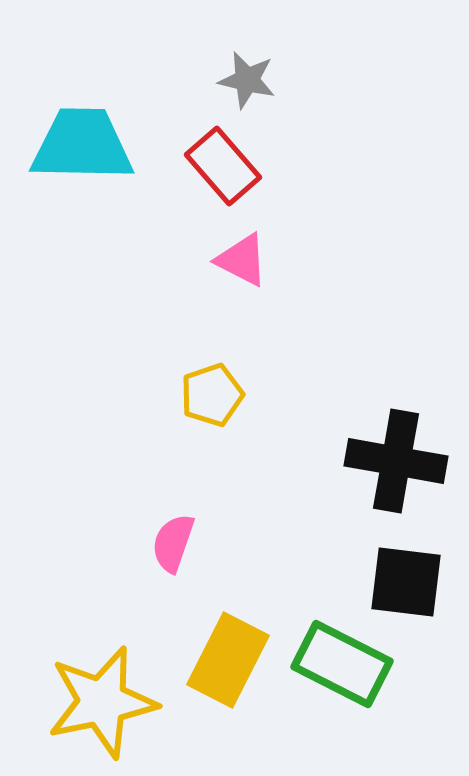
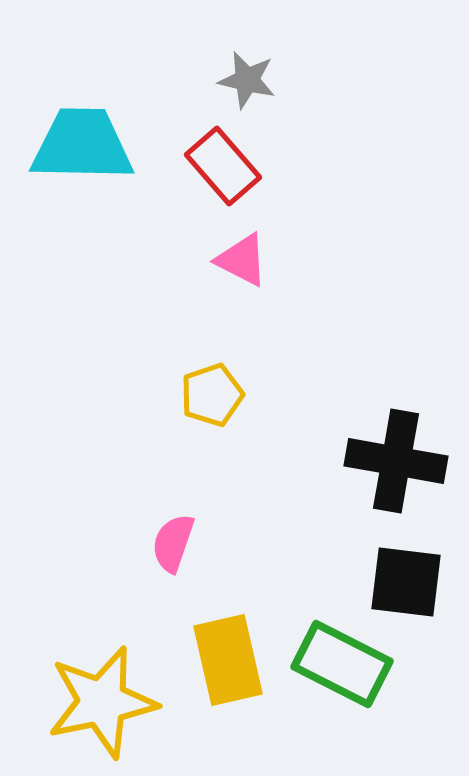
yellow rectangle: rotated 40 degrees counterclockwise
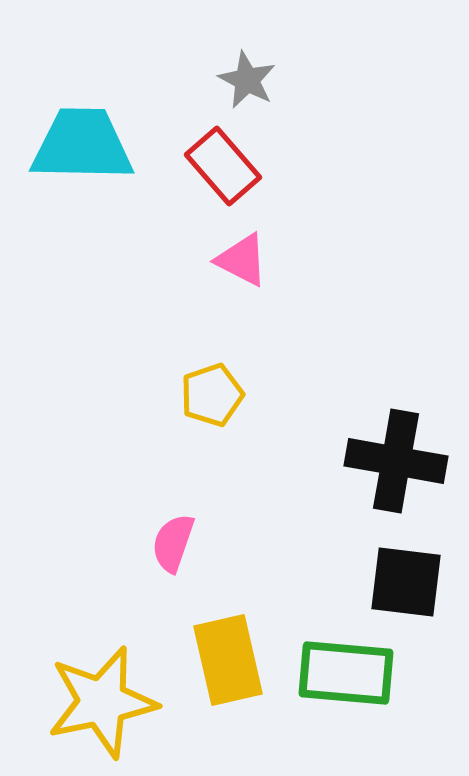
gray star: rotated 14 degrees clockwise
green rectangle: moved 4 px right, 9 px down; rotated 22 degrees counterclockwise
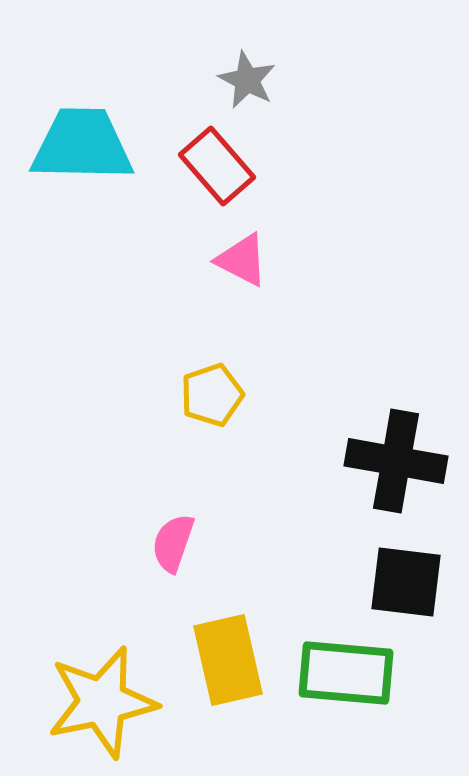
red rectangle: moved 6 px left
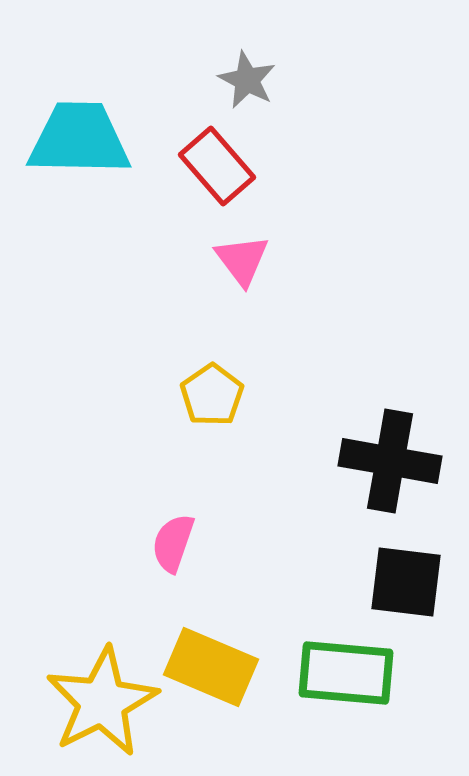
cyan trapezoid: moved 3 px left, 6 px up
pink triangle: rotated 26 degrees clockwise
yellow pentagon: rotated 16 degrees counterclockwise
black cross: moved 6 px left
yellow rectangle: moved 17 px left, 7 px down; rotated 54 degrees counterclockwise
yellow star: rotated 15 degrees counterclockwise
